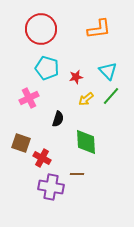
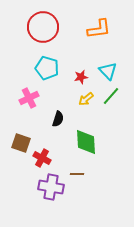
red circle: moved 2 px right, 2 px up
red star: moved 5 px right
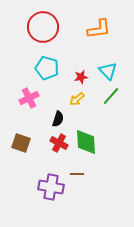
yellow arrow: moved 9 px left
red cross: moved 17 px right, 15 px up
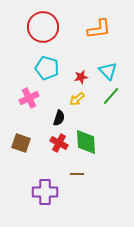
black semicircle: moved 1 px right, 1 px up
purple cross: moved 6 px left, 5 px down; rotated 10 degrees counterclockwise
